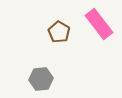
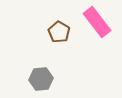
pink rectangle: moved 2 px left, 2 px up
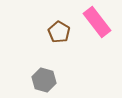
gray hexagon: moved 3 px right, 1 px down; rotated 20 degrees clockwise
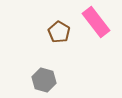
pink rectangle: moved 1 px left
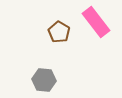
gray hexagon: rotated 10 degrees counterclockwise
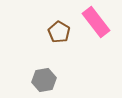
gray hexagon: rotated 15 degrees counterclockwise
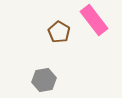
pink rectangle: moved 2 px left, 2 px up
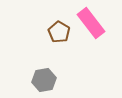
pink rectangle: moved 3 px left, 3 px down
